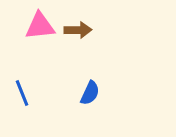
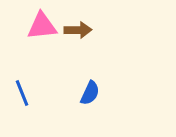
pink triangle: moved 2 px right
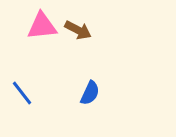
brown arrow: rotated 28 degrees clockwise
blue line: rotated 16 degrees counterclockwise
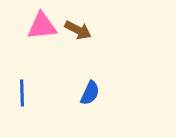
blue line: rotated 36 degrees clockwise
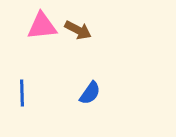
blue semicircle: rotated 10 degrees clockwise
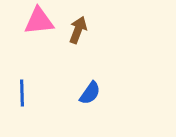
pink triangle: moved 3 px left, 5 px up
brown arrow: rotated 96 degrees counterclockwise
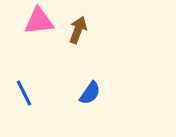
blue line: moved 2 px right; rotated 24 degrees counterclockwise
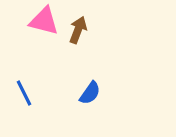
pink triangle: moved 5 px right; rotated 20 degrees clockwise
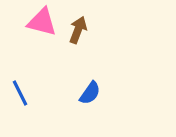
pink triangle: moved 2 px left, 1 px down
blue line: moved 4 px left
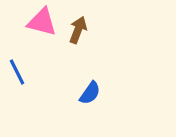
blue line: moved 3 px left, 21 px up
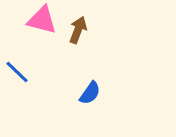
pink triangle: moved 2 px up
blue line: rotated 20 degrees counterclockwise
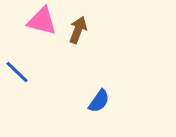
pink triangle: moved 1 px down
blue semicircle: moved 9 px right, 8 px down
